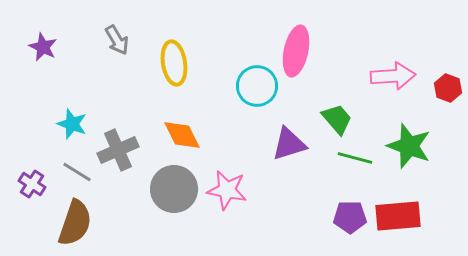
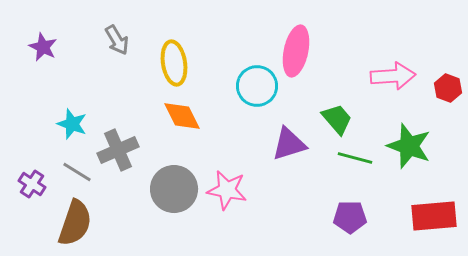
orange diamond: moved 19 px up
red rectangle: moved 36 px right
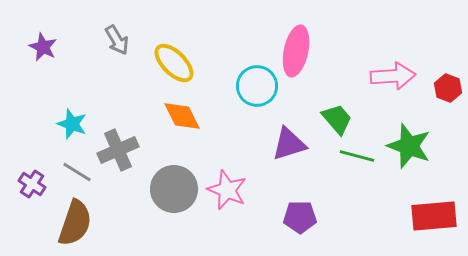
yellow ellipse: rotated 36 degrees counterclockwise
green line: moved 2 px right, 2 px up
pink star: rotated 12 degrees clockwise
purple pentagon: moved 50 px left
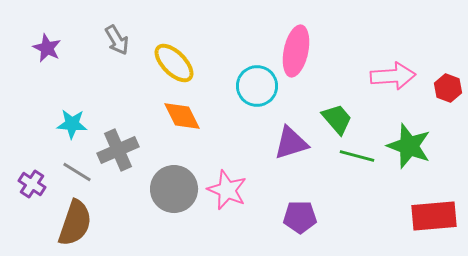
purple star: moved 4 px right, 1 px down
cyan star: rotated 16 degrees counterclockwise
purple triangle: moved 2 px right, 1 px up
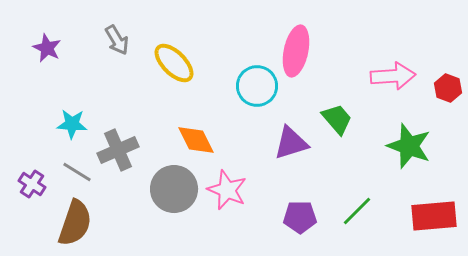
orange diamond: moved 14 px right, 24 px down
green line: moved 55 px down; rotated 60 degrees counterclockwise
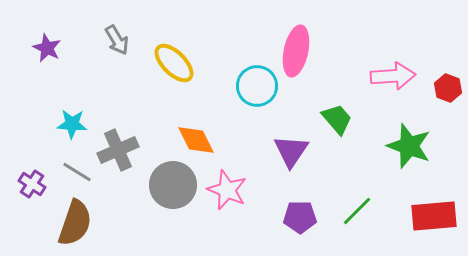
purple triangle: moved 8 px down; rotated 39 degrees counterclockwise
gray circle: moved 1 px left, 4 px up
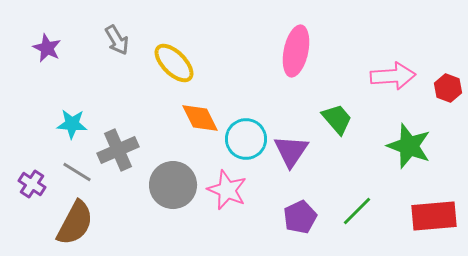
cyan circle: moved 11 px left, 53 px down
orange diamond: moved 4 px right, 22 px up
purple pentagon: rotated 24 degrees counterclockwise
brown semicircle: rotated 9 degrees clockwise
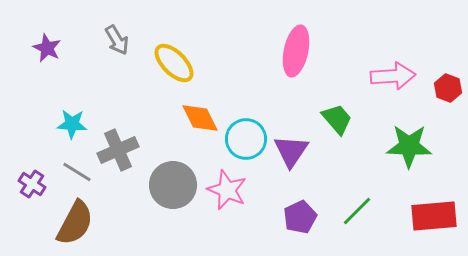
green star: rotated 18 degrees counterclockwise
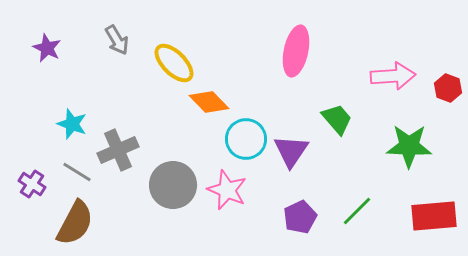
orange diamond: moved 9 px right, 16 px up; rotated 18 degrees counterclockwise
cyan star: rotated 16 degrees clockwise
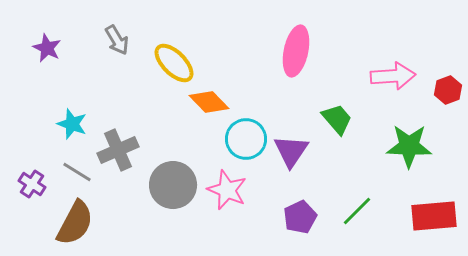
red hexagon: moved 2 px down; rotated 20 degrees clockwise
